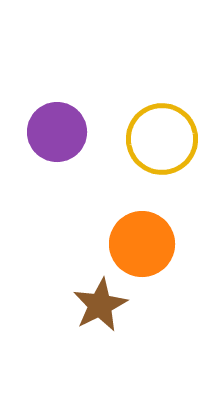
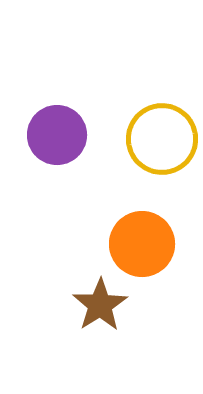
purple circle: moved 3 px down
brown star: rotated 6 degrees counterclockwise
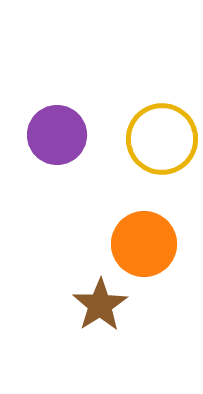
orange circle: moved 2 px right
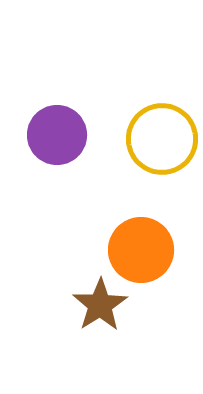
orange circle: moved 3 px left, 6 px down
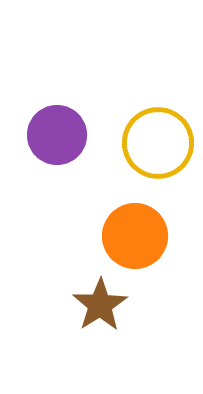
yellow circle: moved 4 px left, 4 px down
orange circle: moved 6 px left, 14 px up
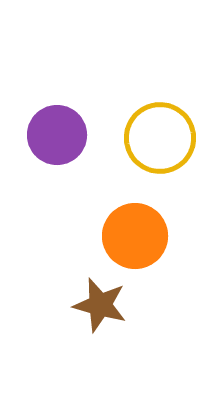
yellow circle: moved 2 px right, 5 px up
brown star: rotated 24 degrees counterclockwise
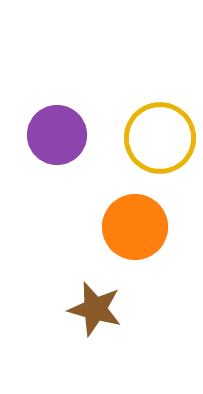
orange circle: moved 9 px up
brown star: moved 5 px left, 4 px down
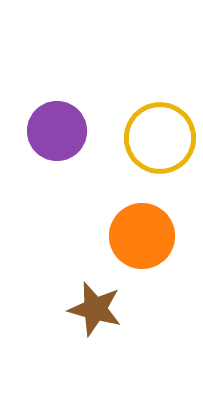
purple circle: moved 4 px up
orange circle: moved 7 px right, 9 px down
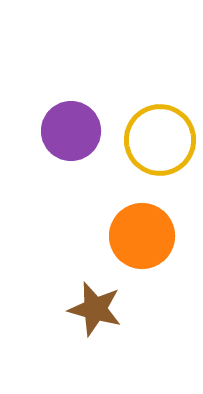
purple circle: moved 14 px right
yellow circle: moved 2 px down
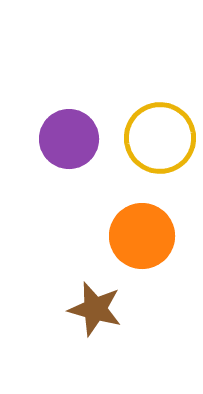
purple circle: moved 2 px left, 8 px down
yellow circle: moved 2 px up
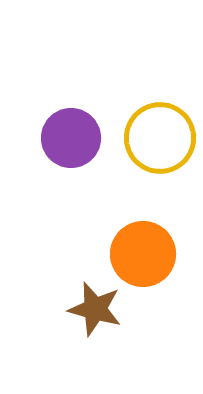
purple circle: moved 2 px right, 1 px up
orange circle: moved 1 px right, 18 px down
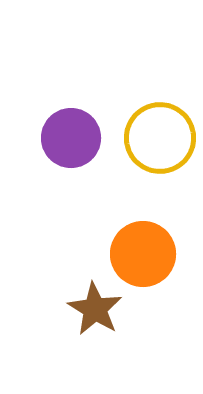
brown star: rotated 16 degrees clockwise
